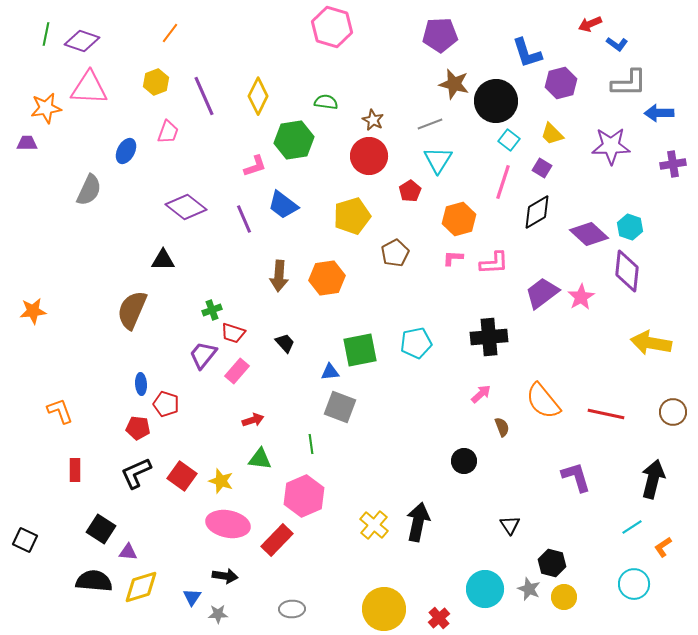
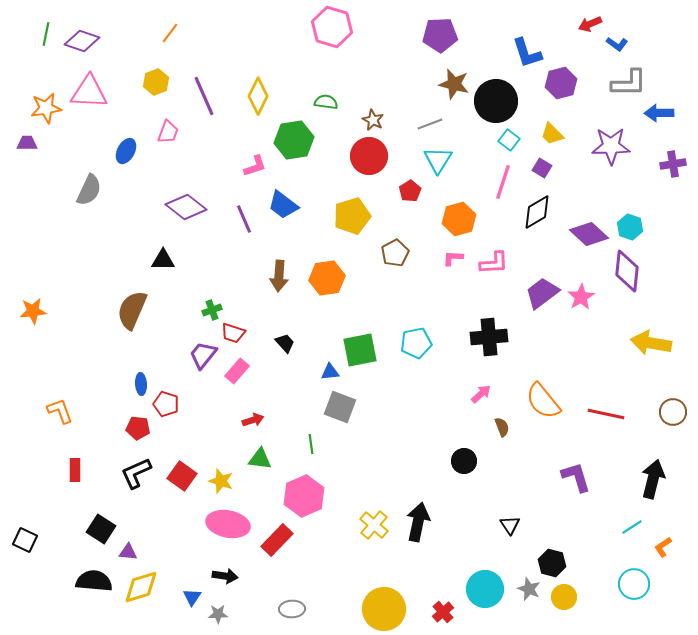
pink triangle at (89, 88): moved 4 px down
red cross at (439, 618): moved 4 px right, 6 px up
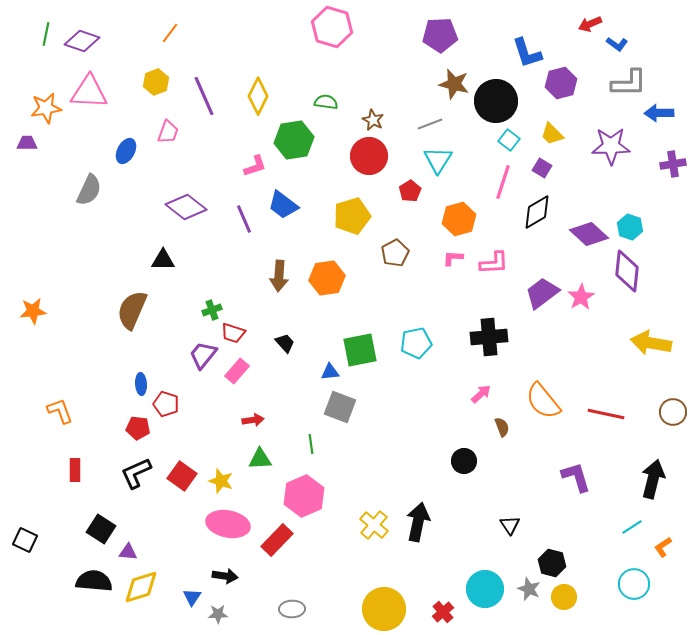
red arrow at (253, 420): rotated 10 degrees clockwise
green triangle at (260, 459): rotated 10 degrees counterclockwise
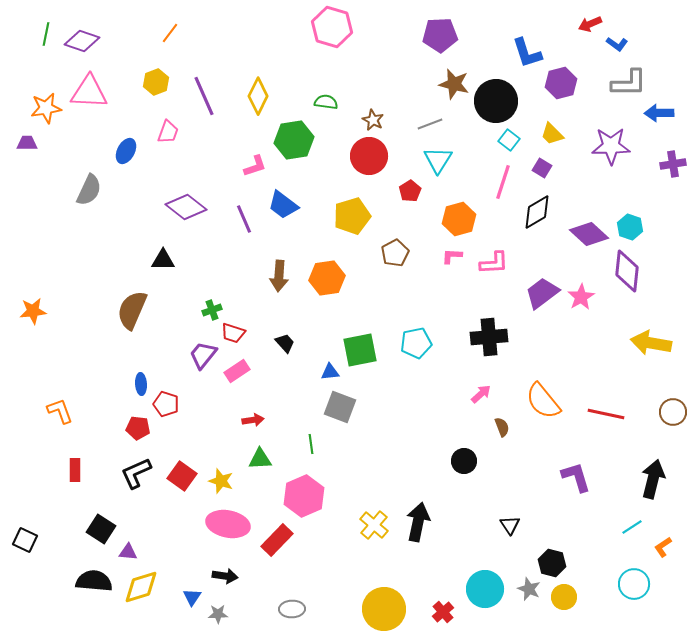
pink L-shape at (453, 258): moved 1 px left, 2 px up
pink rectangle at (237, 371): rotated 15 degrees clockwise
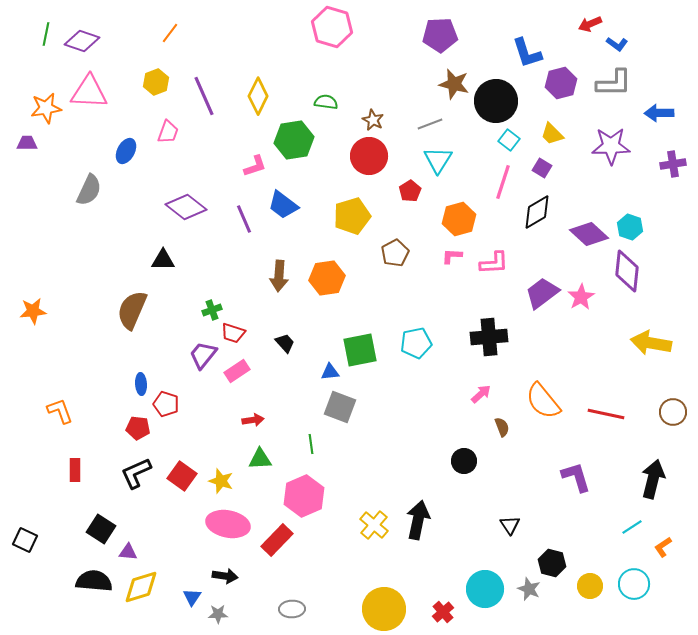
gray L-shape at (629, 83): moved 15 px left
black arrow at (418, 522): moved 2 px up
yellow circle at (564, 597): moved 26 px right, 11 px up
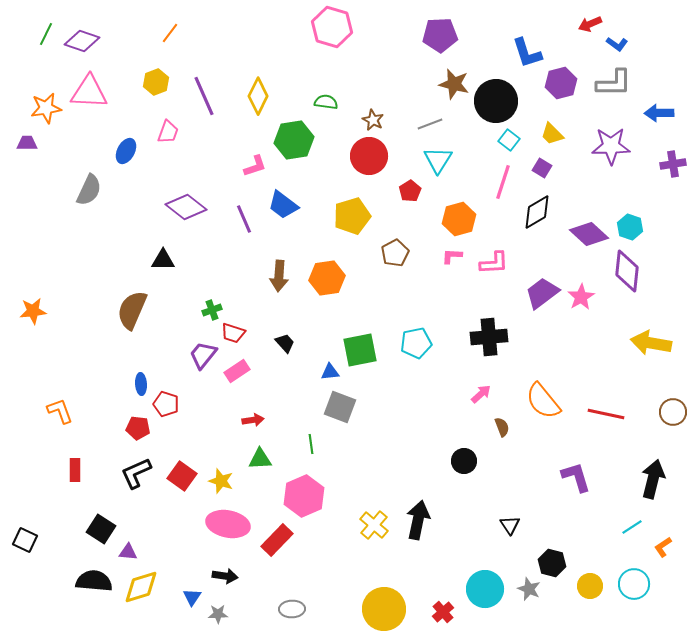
green line at (46, 34): rotated 15 degrees clockwise
